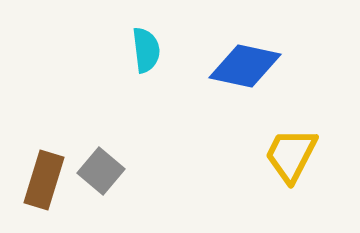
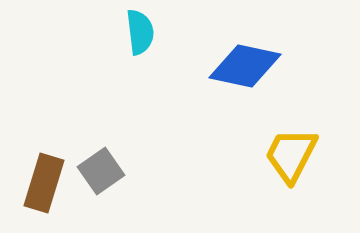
cyan semicircle: moved 6 px left, 18 px up
gray square: rotated 15 degrees clockwise
brown rectangle: moved 3 px down
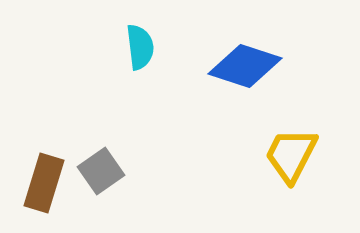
cyan semicircle: moved 15 px down
blue diamond: rotated 6 degrees clockwise
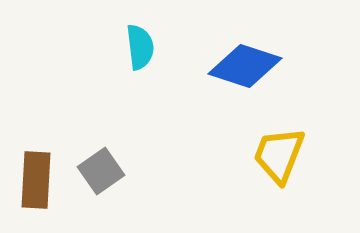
yellow trapezoid: moved 12 px left; rotated 6 degrees counterclockwise
brown rectangle: moved 8 px left, 3 px up; rotated 14 degrees counterclockwise
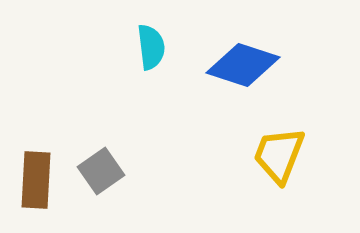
cyan semicircle: moved 11 px right
blue diamond: moved 2 px left, 1 px up
